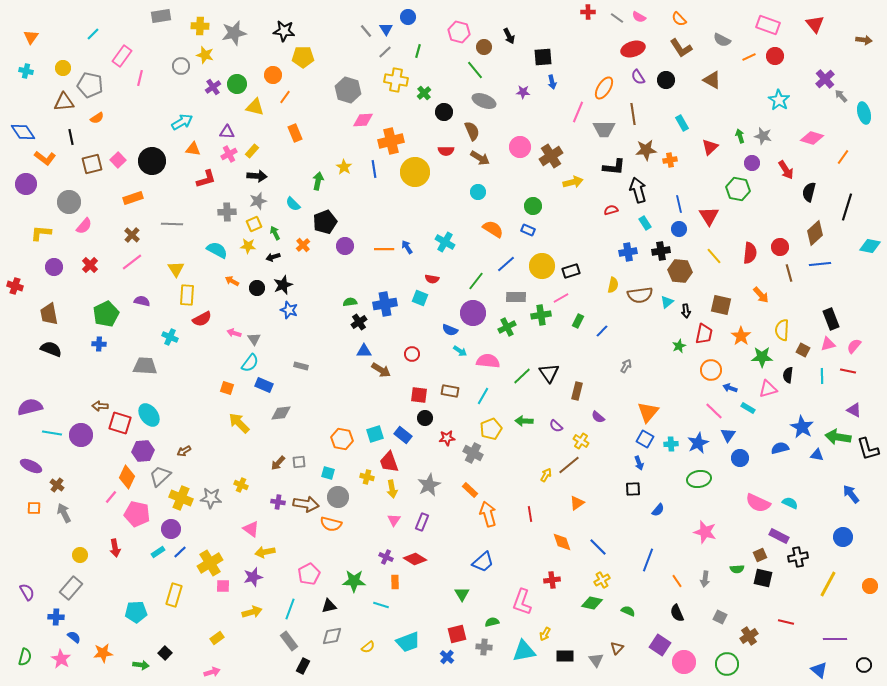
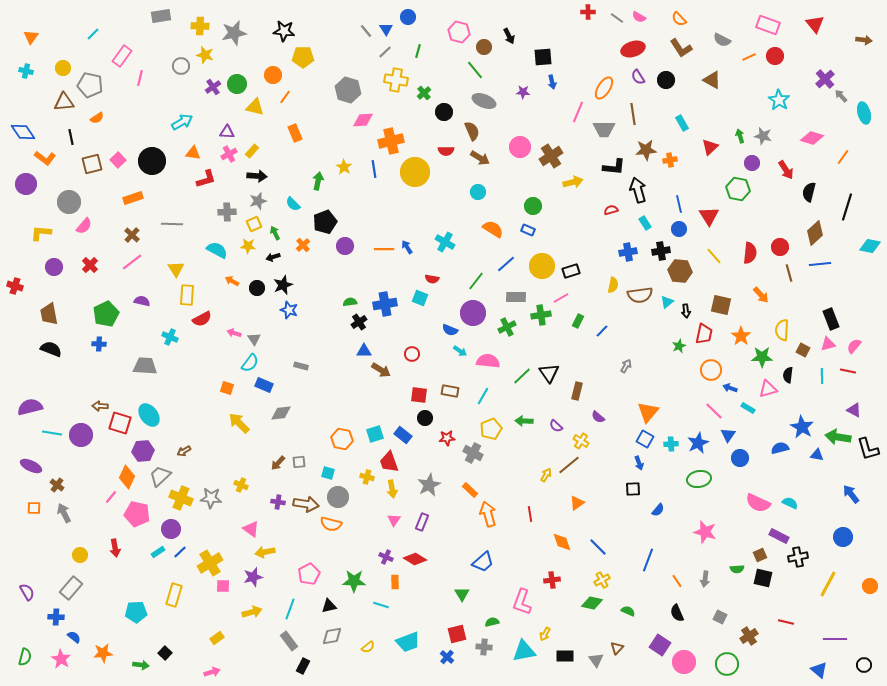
orange triangle at (193, 149): moved 4 px down
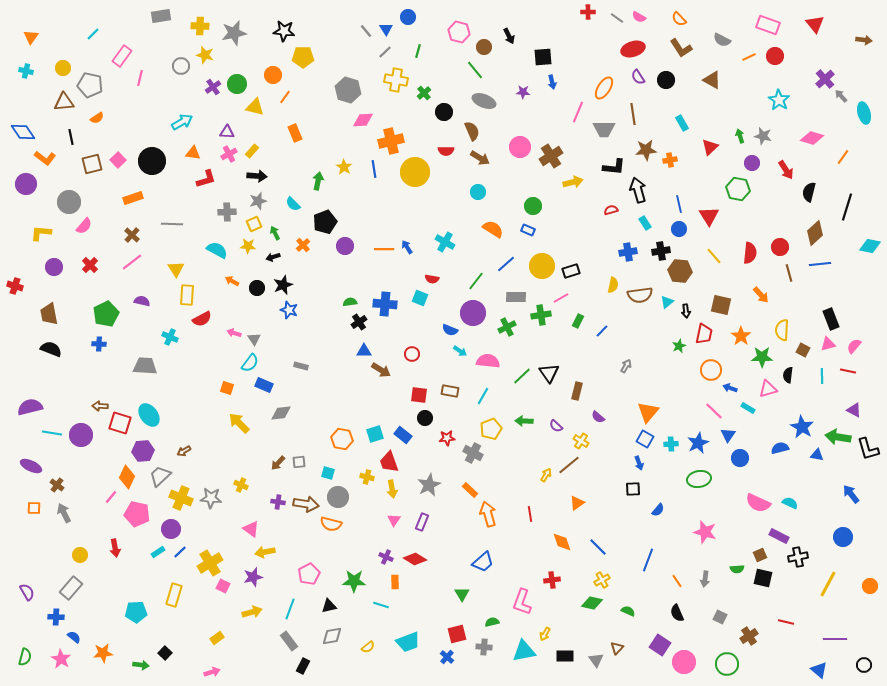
blue cross at (385, 304): rotated 15 degrees clockwise
pink square at (223, 586): rotated 24 degrees clockwise
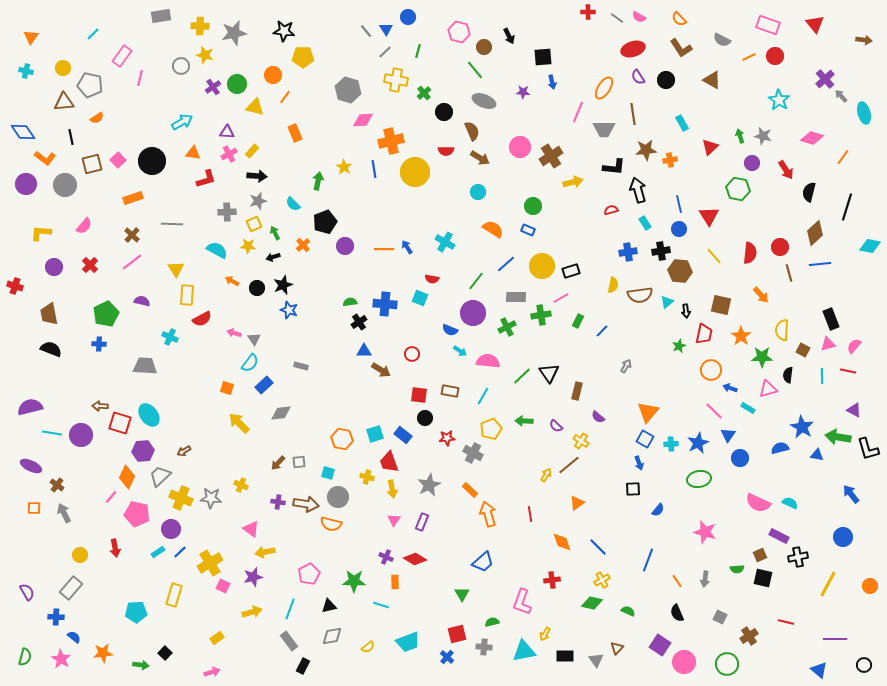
gray circle at (69, 202): moved 4 px left, 17 px up
blue rectangle at (264, 385): rotated 66 degrees counterclockwise
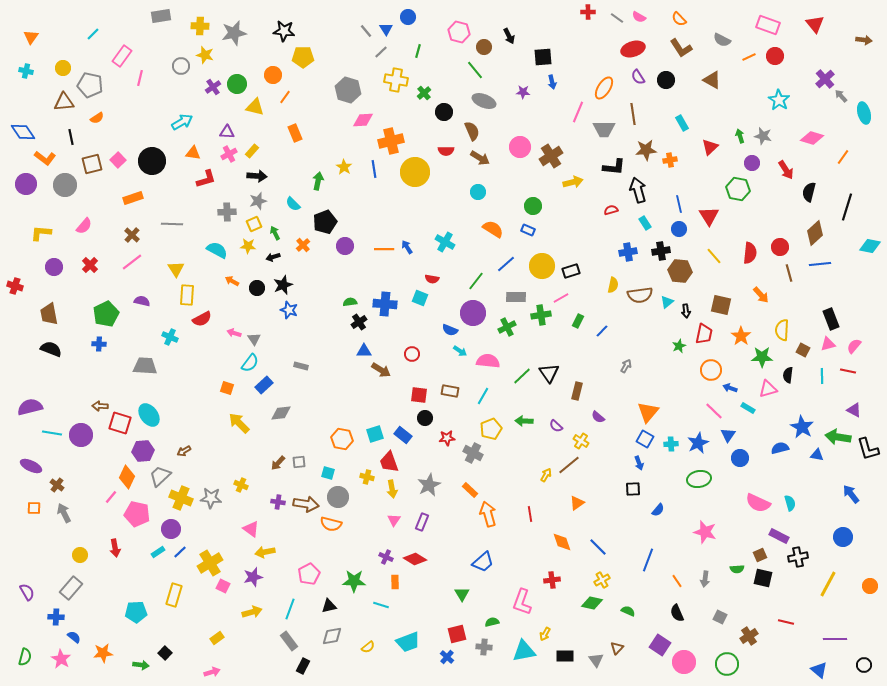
gray line at (385, 52): moved 4 px left
cyan semicircle at (790, 503): rotated 49 degrees clockwise
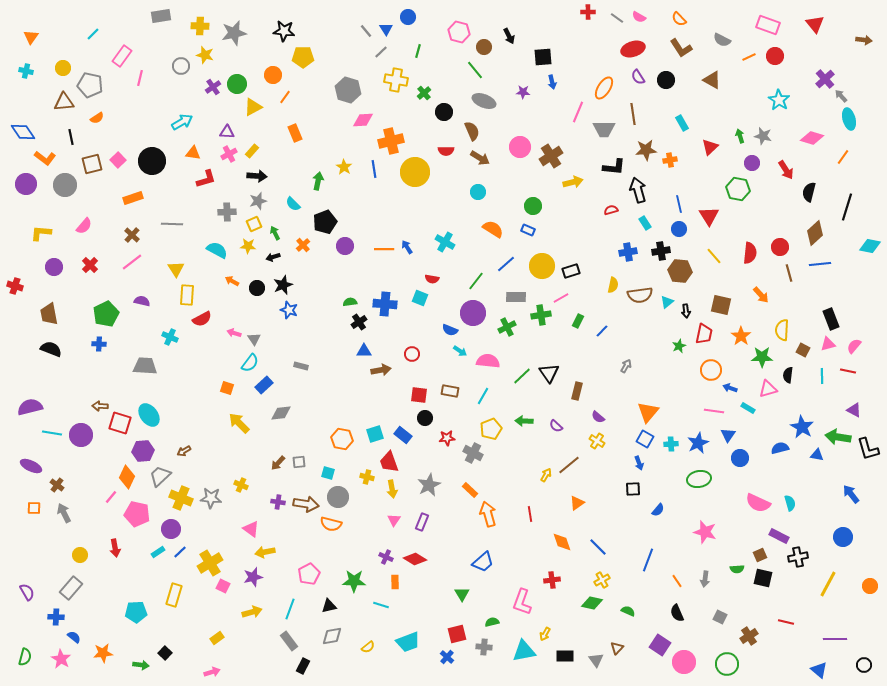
yellow triangle at (255, 107): moved 2 px left; rotated 42 degrees counterclockwise
cyan ellipse at (864, 113): moved 15 px left, 6 px down
brown arrow at (381, 370): rotated 42 degrees counterclockwise
pink line at (714, 411): rotated 36 degrees counterclockwise
yellow cross at (581, 441): moved 16 px right
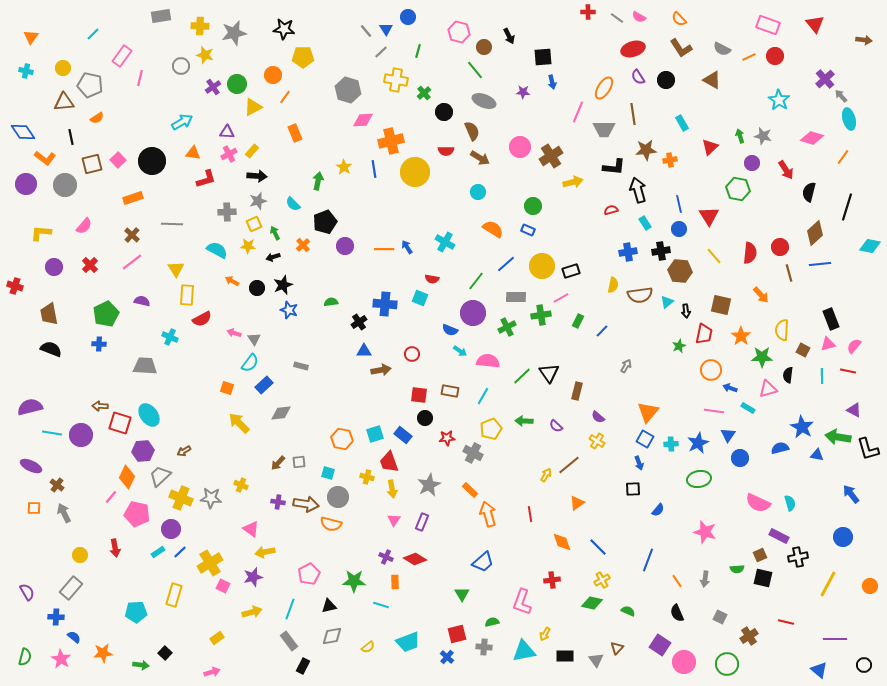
black star at (284, 31): moved 2 px up
gray semicircle at (722, 40): moved 9 px down
green semicircle at (350, 302): moved 19 px left
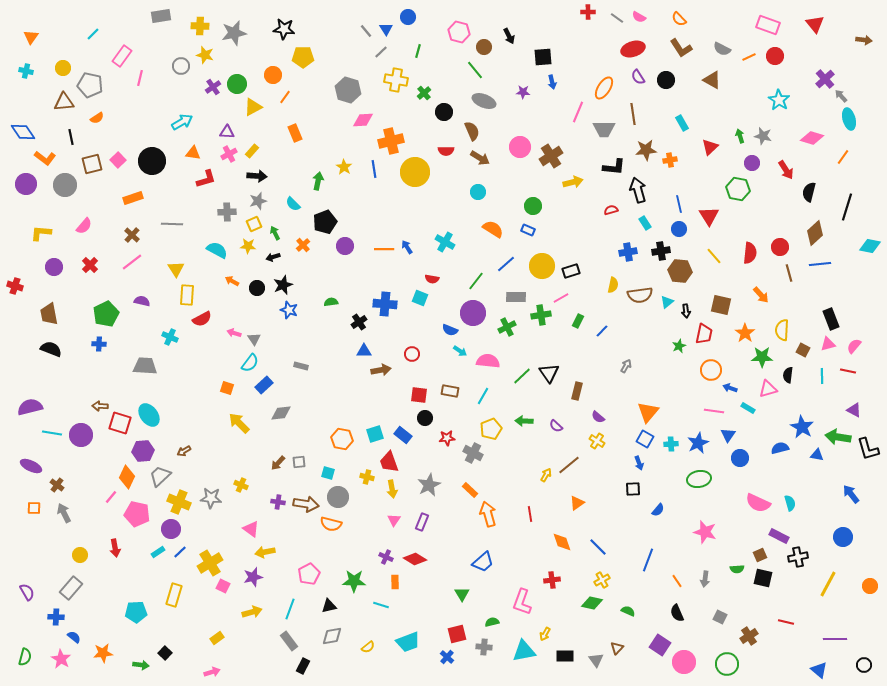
orange star at (741, 336): moved 4 px right, 3 px up
yellow cross at (181, 498): moved 2 px left, 4 px down
